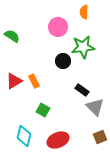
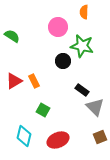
green star: moved 1 px left, 1 px up; rotated 20 degrees clockwise
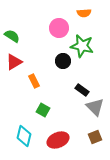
orange semicircle: moved 1 px down; rotated 96 degrees counterclockwise
pink circle: moved 1 px right, 1 px down
red triangle: moved 19 px up
brown square: moved 5 px left
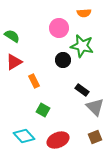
black circle: moved 1 px up
cyan diamond: rotated 55 degrees counterclockwise
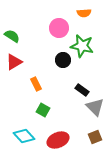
orange rectangle: moved 2 px right, 3 px down
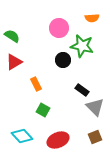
orange semicircle: moved 8 px right, 5 px down
cyan diamond: moved 2 px left
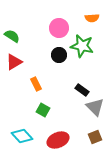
black circle: moved 4 px left, 5 px up
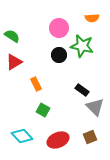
brown square: moved 5 px left
